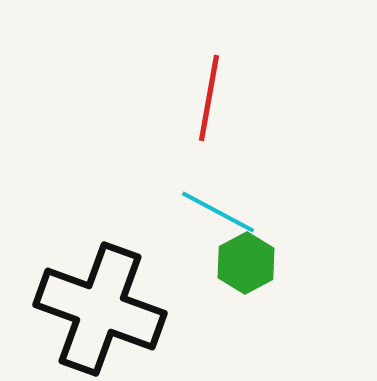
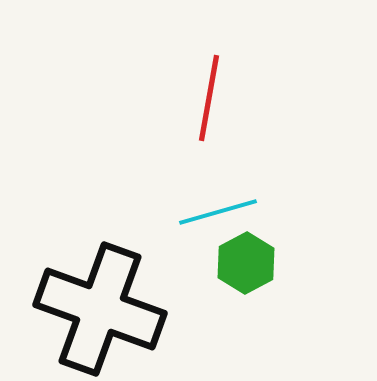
cyan line: rotated 44 degrees counterclockwise
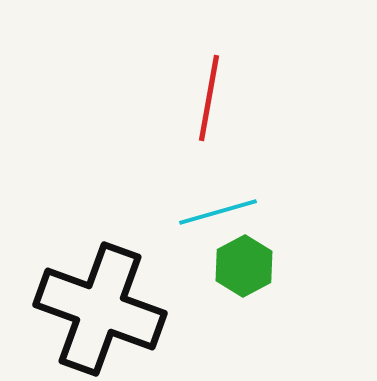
green hexagon: moved 2 px left, 3 px down
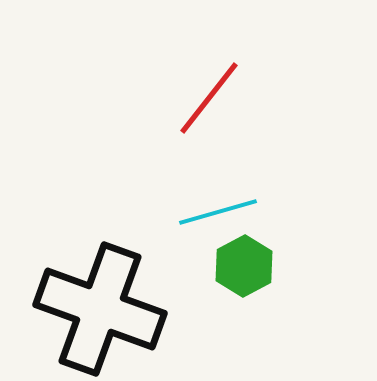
red line: rotated 28 degrees clockwise
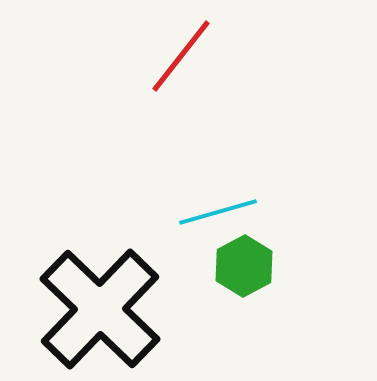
red line: moved 28 px left, 42 px up
black cross: rotated 24 degrees clockwise
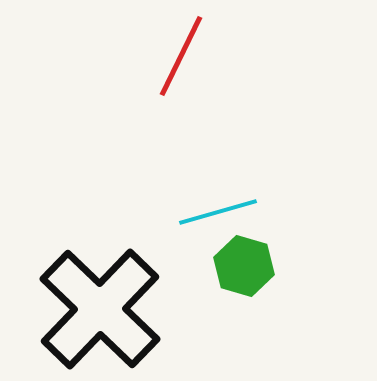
red line: rotated 12 degrees counterclockwise
green hexagon: rotated 16 degrees counterclockwise
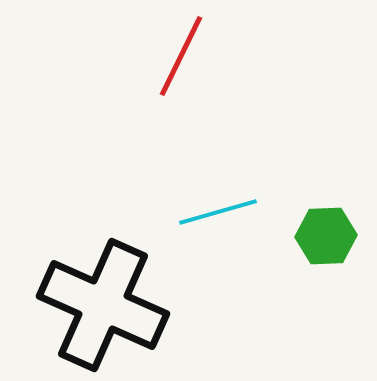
green hexagon: moved 82 px right, 30 px up; rotated 18 degrees counterclockwise
black cross: moved 3 px right, 4 px up; rotated 20 degrees counterclockwise
